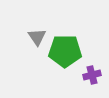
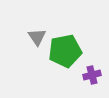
green pentagon: rotated 12 degrees counterclockwise
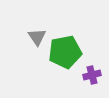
green pentagon: moved 1 px down
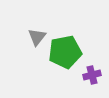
gray triangle: rotated 12 degrees clockwise
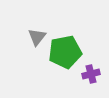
purple cross: moved 1 px left, 1 px up
